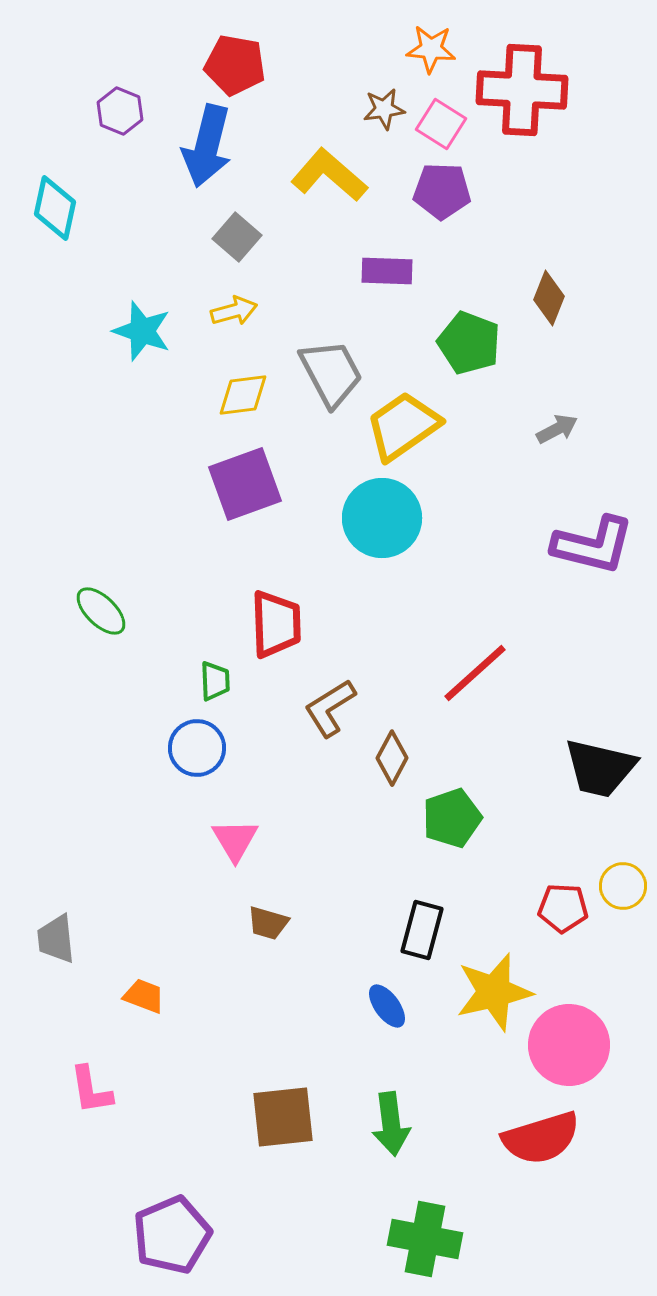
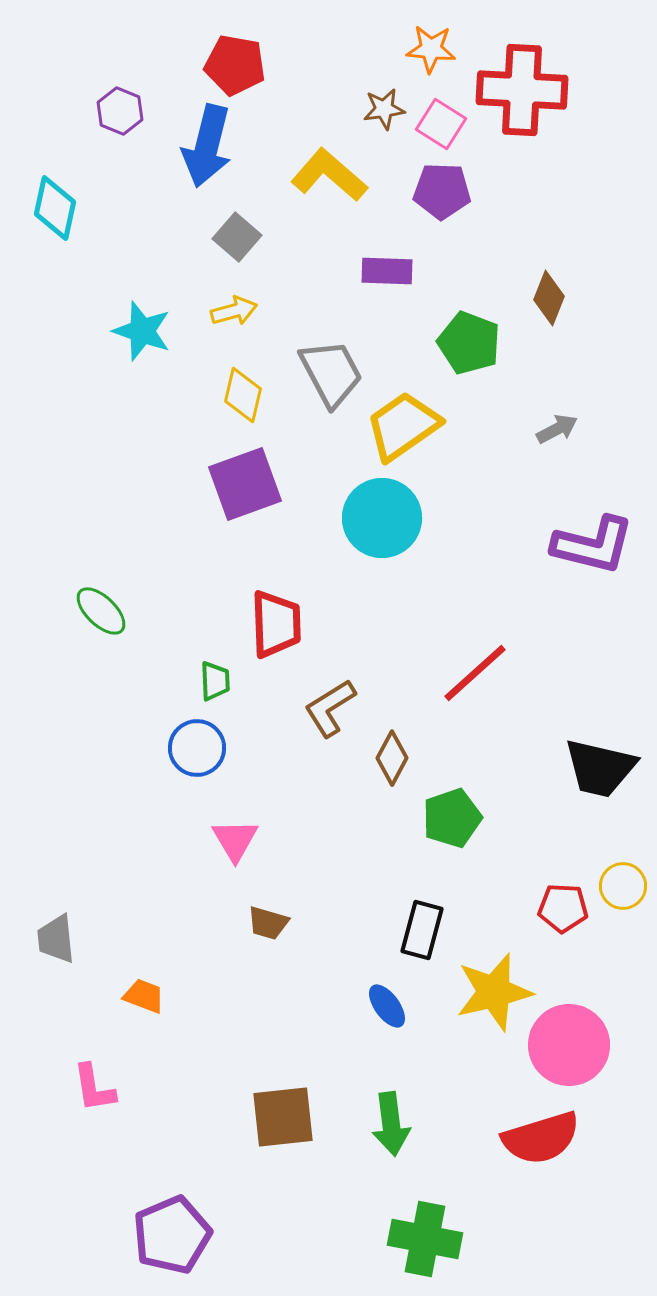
yellow diamond at (243, 395): rotated 70 degrees counterclockwise
pink L-shape at (91, 1090): moved 3 px right, 2 px up
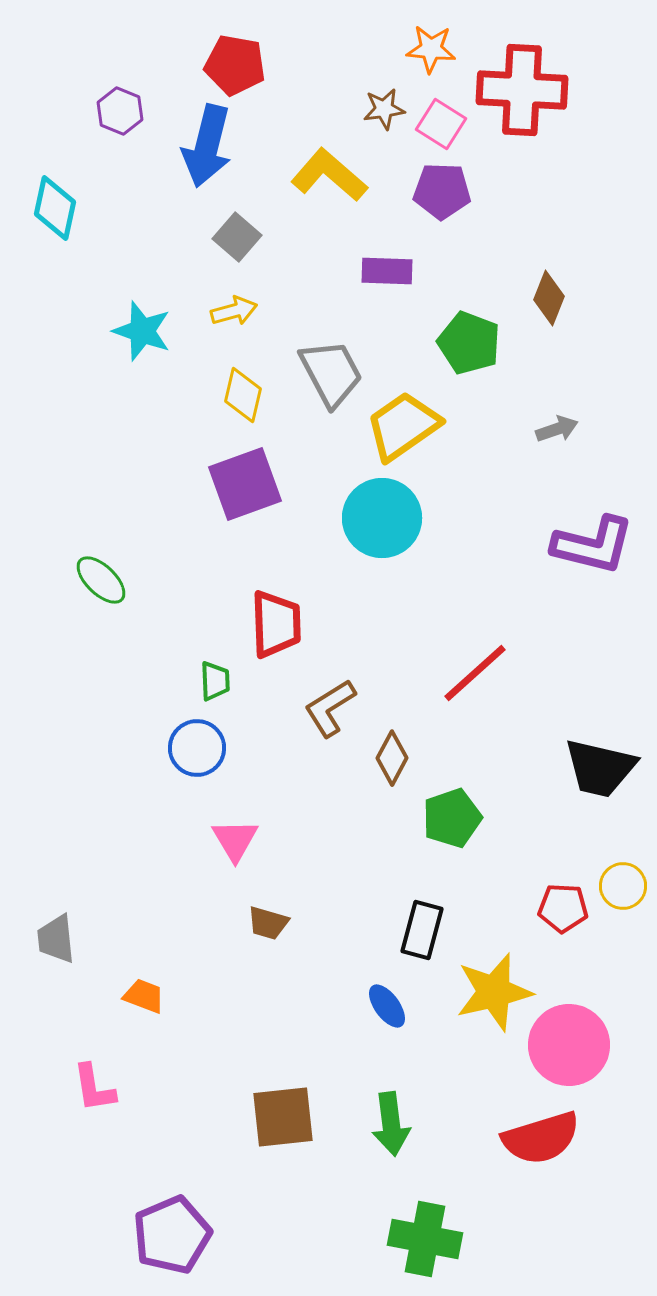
gray arrow at (557, 429): rotated 9 degrees clockwise
green ellipse at (101, 611): moved 31 px up
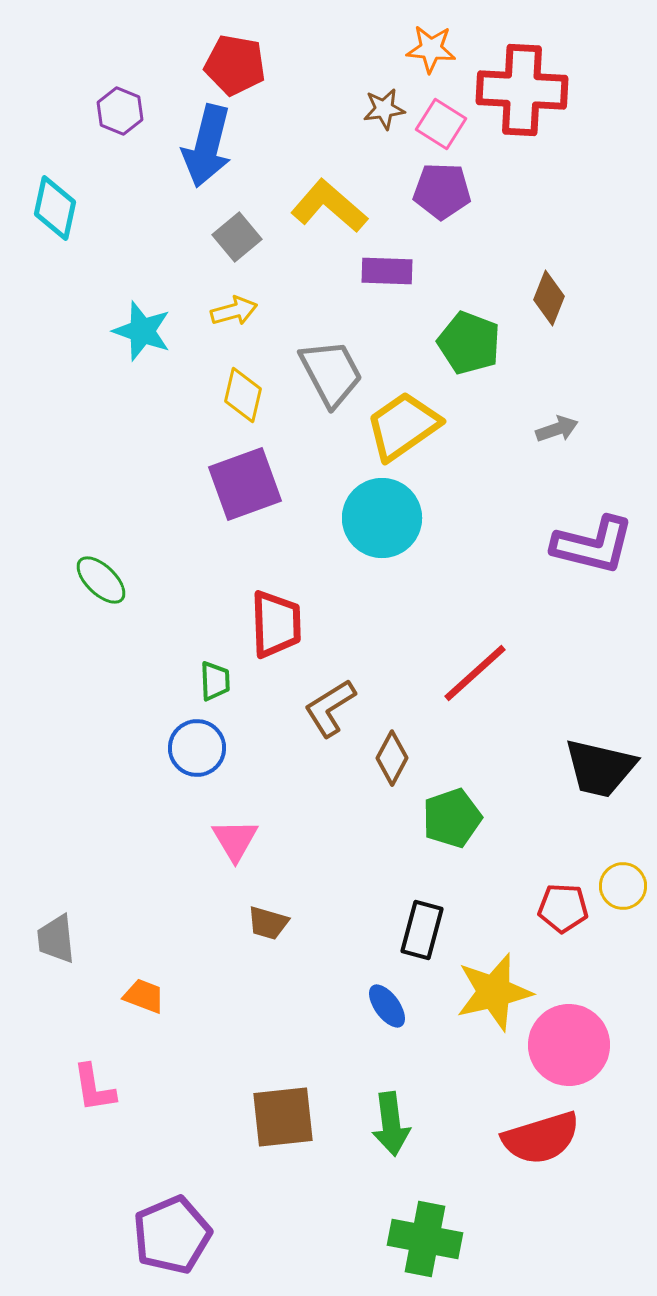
yellow L-shape at (329, 175): moved 31 px down
gray square at (237, 237): rotated 9 degrees clockwise
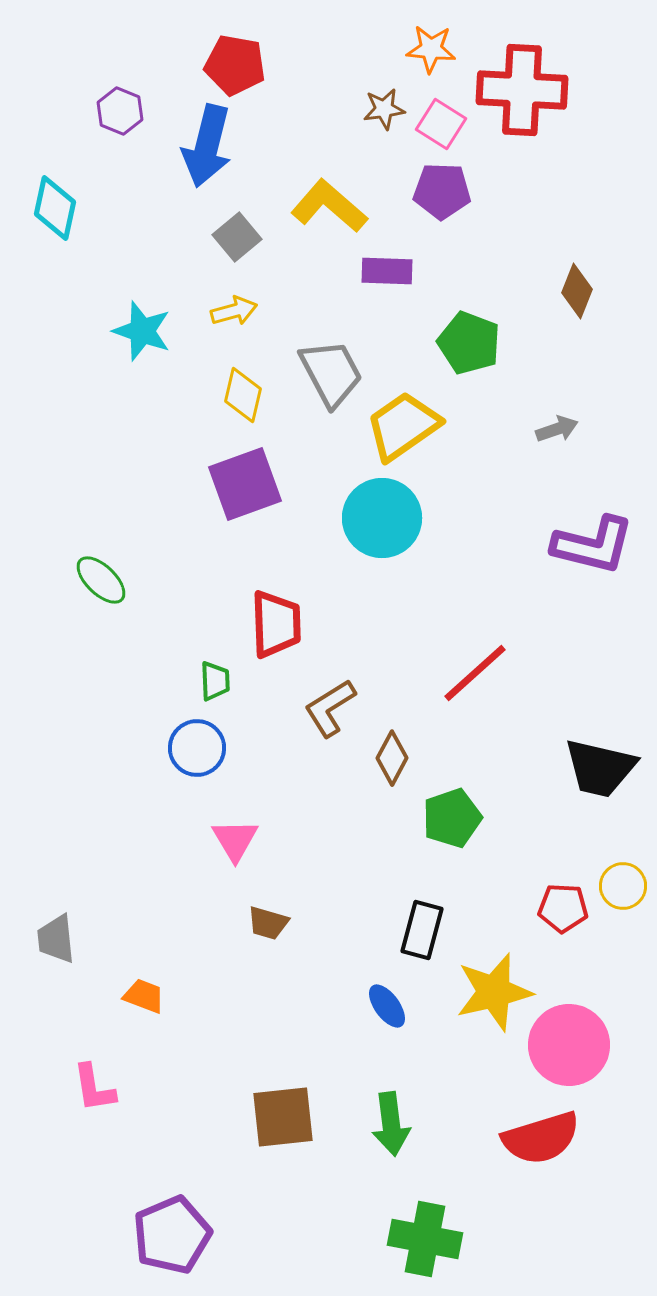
brown diamond at (549, 298): moved 28 px right, 7 px up
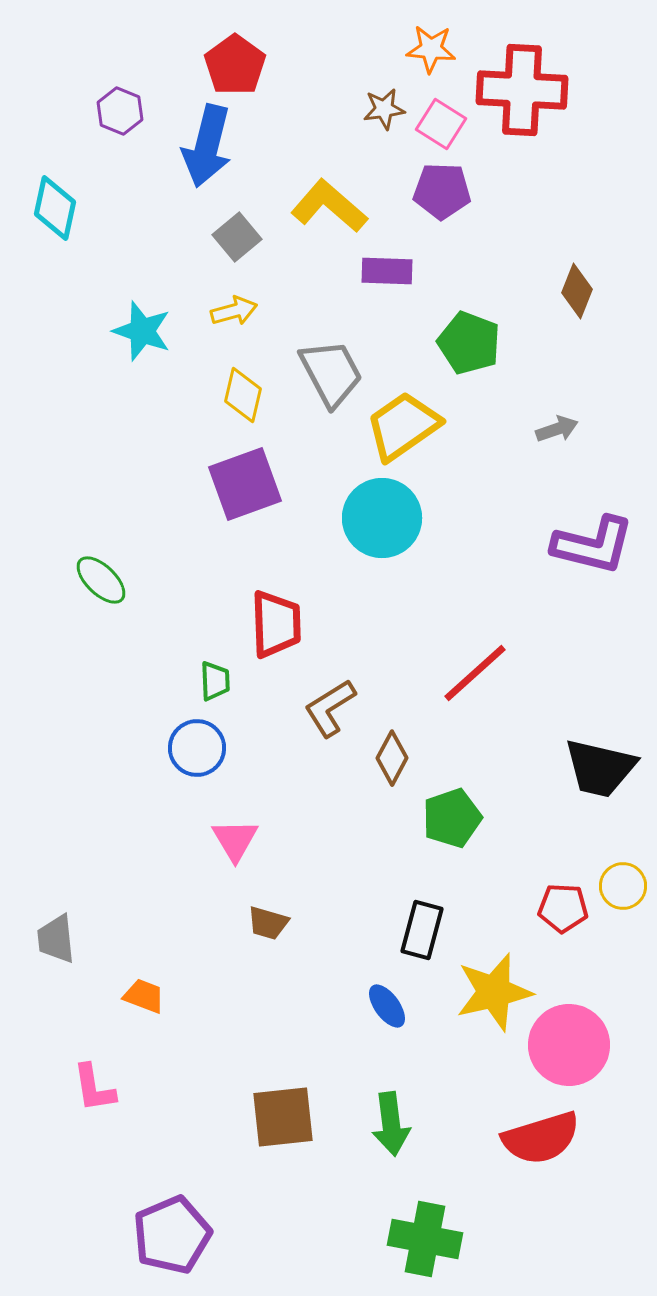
red pentagon at (235, 65): rotated 26 degrees clockwise
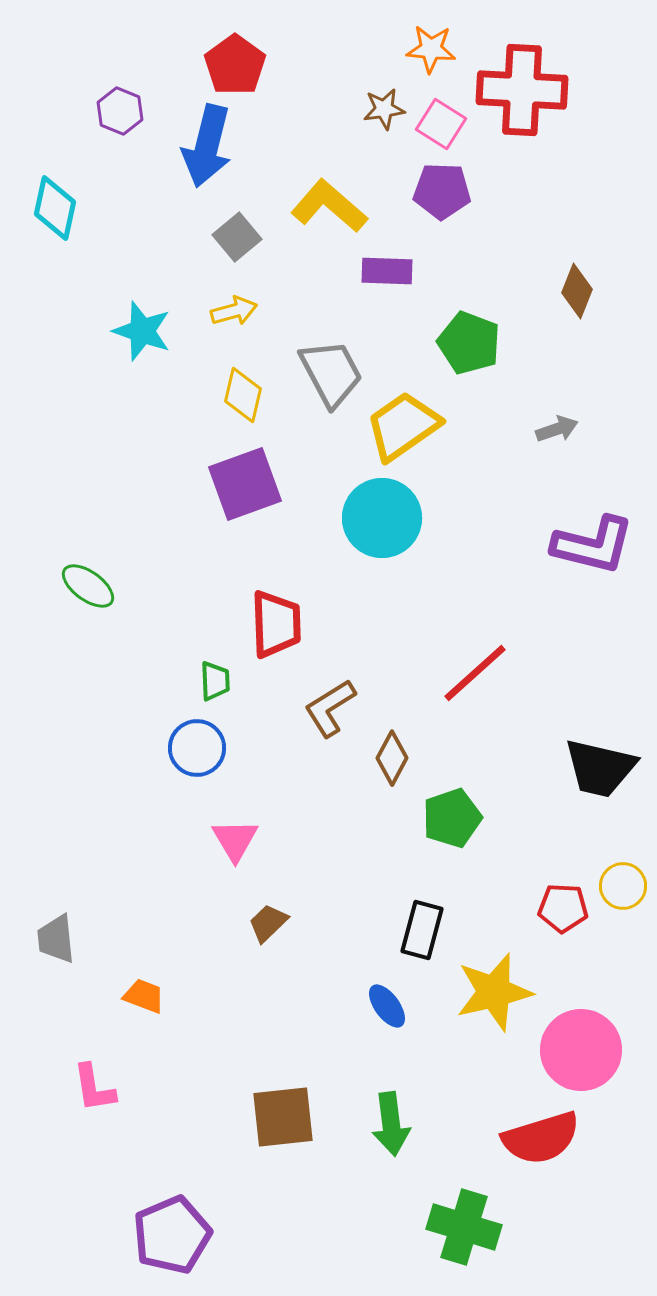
green ellipse at (101, 580): moved 13 px left, 6 px down; rotated 8 degrees counterclockwise
brown trapezoid at (268, 923): rotated 120 degrees clockwise
pink circle at (569, 1045): moved 12 px right, 5 px down
green cross at (425, 1239): moved 39 px right, 12 px up; rotated 6 degrees clockwise
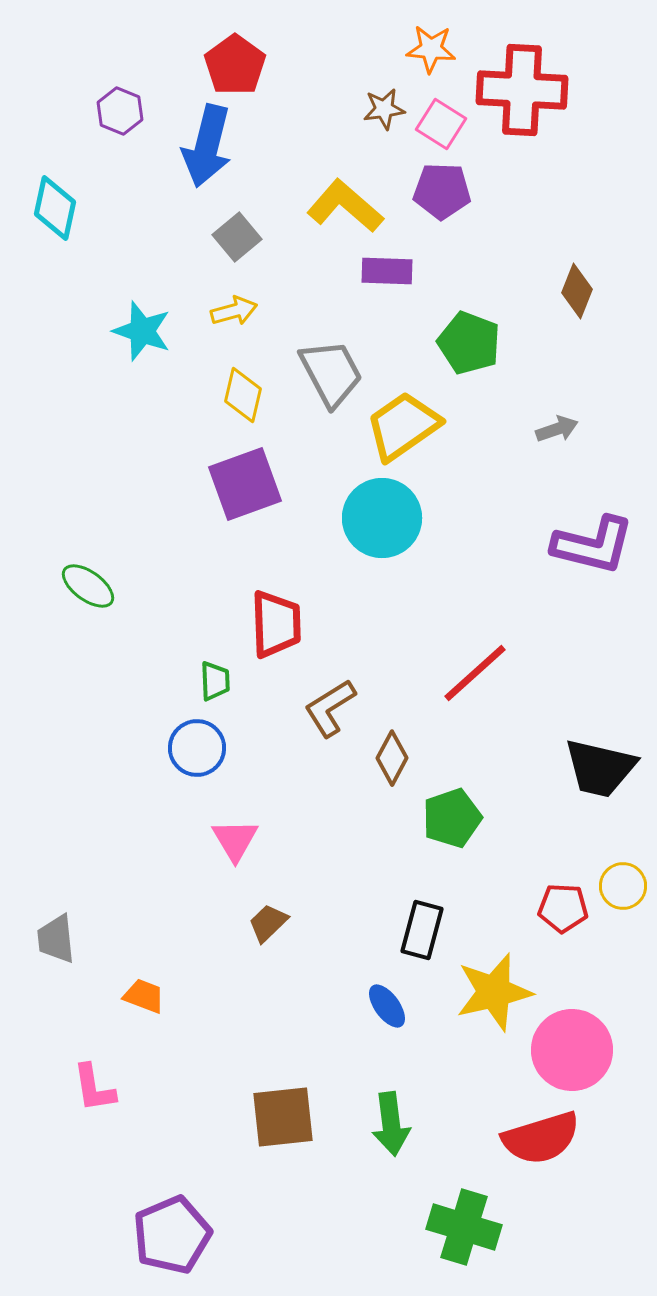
yellow L-shape at (329, 206): moved 16 px right
pink circle at (581, 1050): moved 9 px left
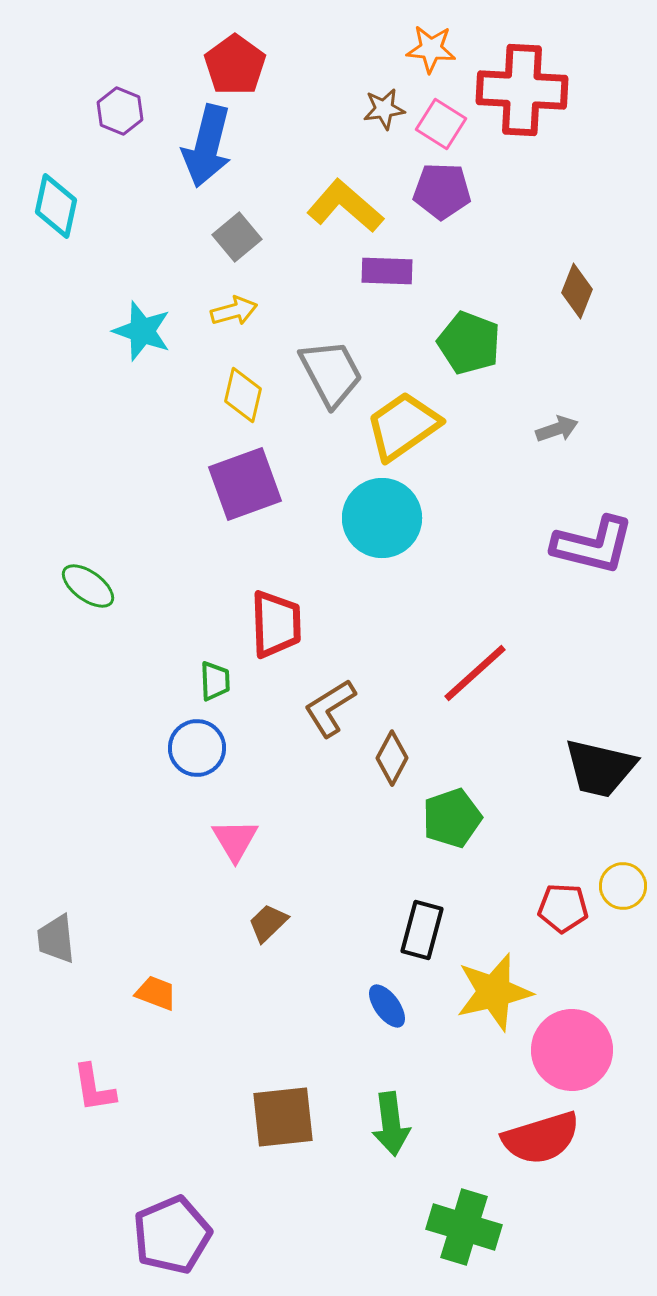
cyan diamond at (55, 208): moved 1 px right, 2 px up
orange trapezoid at (144, 996): moved 12 px right, 3 px up
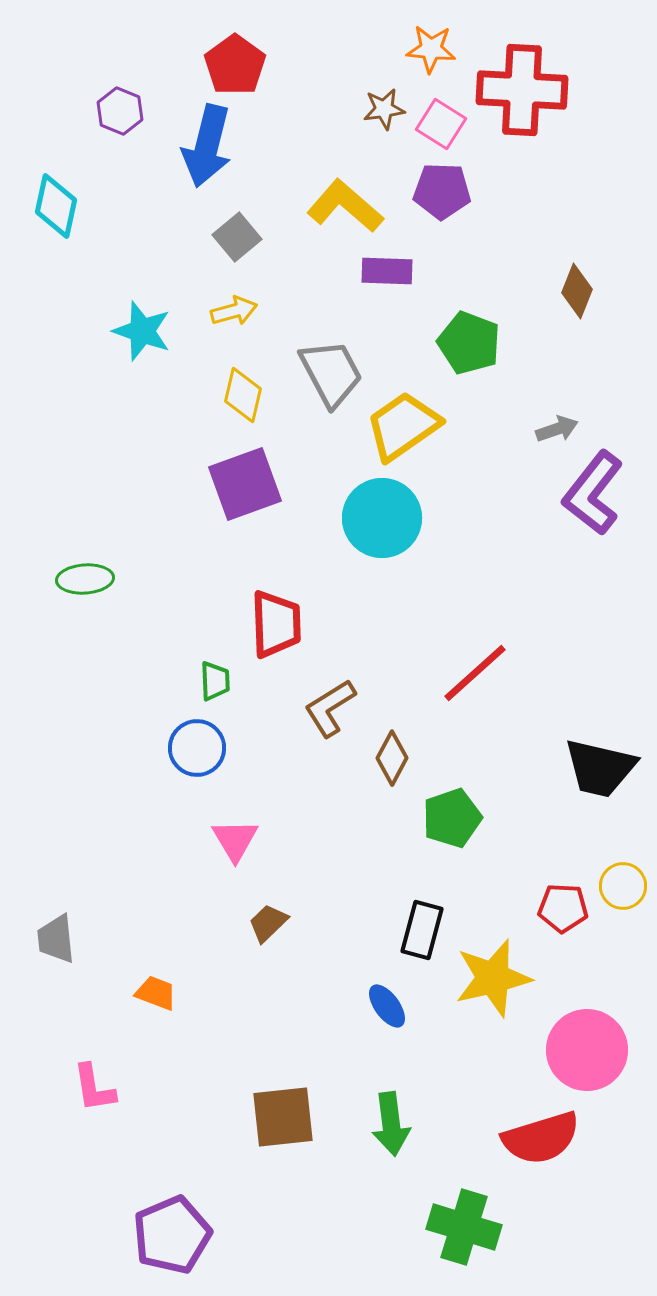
purple L-shape at (593, 545): moved 52 px up; rotated 114 degrees clockwise
green ellipse at (88, 586): moved 3 px left, 7 px up; rotated 40 degrees counterclockwise
yellow star at (494, 992): moved 1 px left, 14 px up
pink circle at (572, 1050): moved 15 px right
